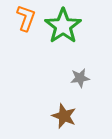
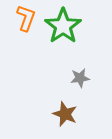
brown star: moved 1 px right, 2 px up
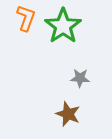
gray star: rotated 12 degrees clockwise
brown star: moved 3 px right
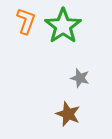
orange L-shape: moved 3 px down
gray star: rotated 12 degrees clockwise
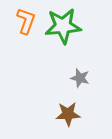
green star: rotated 30 degrees clockwise
brown star: rotated 25 degrees counterclockwise
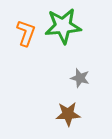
orange L-shape: moved 12 px down
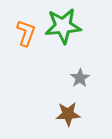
gray star: rotated 24 degrees clockwise
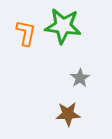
green star: rotated 12 degrees clockwise
orange L-shape: rotated 8 degrees counterclockwise
